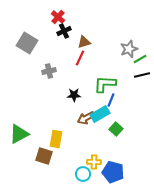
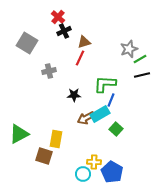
blue pentagon: moved 1 px left; rotated 15 degrees clockwise
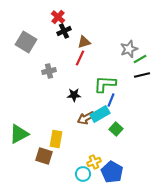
gray square: moved 1 px left, 1 px up
yellow cross: rotated 24 degrees counterclockwise
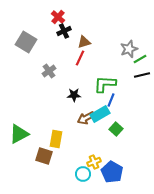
gray cross: rotated 24 degrees counterclockwise
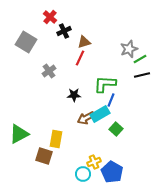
red cross: moved 8 px left
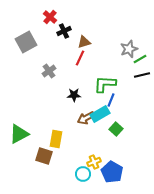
gray square: rotated 30 degrees clockwise
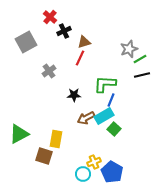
cyan rectangle: moved 4 px right, 2 px down
green square: moved 2 px left
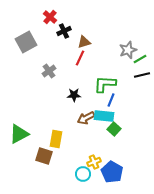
gray star: moved 1 px left, 1 px down
cyan rectangle: rotated 36 degrees clockwise
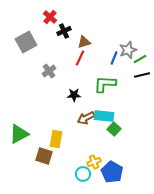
blue line: moved 3 px right, 42 px up
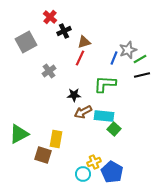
brown arrow: moved 3 px left, 6 px up
brown square: moved 1 px left, 1 px up
